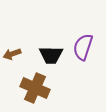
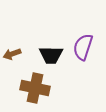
brown cross: rotated 12 degrees counterclockwise
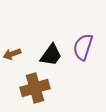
black trapezoid: rotated 55 degrees counterclockwise
brown cross: rotated 28 degrees counterclockwise
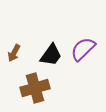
purple semicircle: moved 2 px down; rotated 28 degrees clockwise
brown arrow: moved 2 px right, 1 px up; rotated 42 degrees counterclockwise
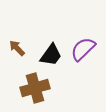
brown arrow: moved 3 px right, 5 px up; rotated 108 degrees clockwise
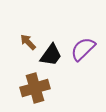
brown arrow: moved 11 px right, 6 px up
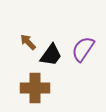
purple semicircle: rotated 12 degrees counterclockwise
brown cross: rotated 16 degrees clockwise
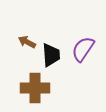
brown arrow: moved 1 px left; rotated 18 degrees counterclockwise
black trapezoid: rotated 40 degrees counterclockwise
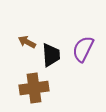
purple semicircle: rotated 8 degrees counterclockwise
brown cross: moved 1 px left; rotated 8 degrees counterclockwise
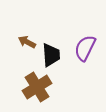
purple semicircle: moved 2 px right, 1 px up
brown cross: moved 3 px right, 1 px up; rotated 24 degrees counterclockwise
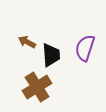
purple semicircle: rotated 8 degrees counterclockwise
